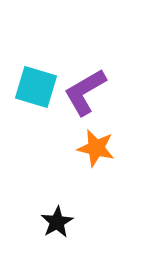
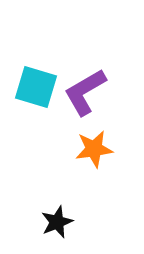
orange star: moved 2 px left, 1 px down; rotated 21 degrees counterclockwise
black star: rotated 8 degrees clockwise
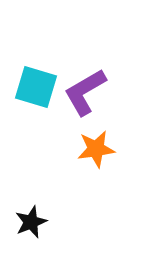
orange star: moved 2 px right
black star: moved 26 px left
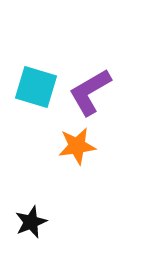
purple L-shape: moved 5 px right
orange star: moved 19 px left, 3 px up
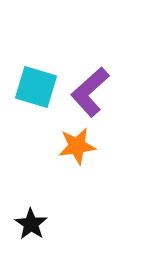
purple L-shape: rotated 12 degrees counterclockwise
black star: moved 2 px down; rotated 16 degrees counterclockwise
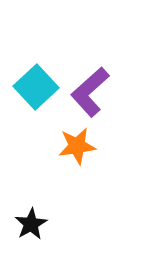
cyan square: rotated 30 degrees clockwise
black star: rotated 8 degrees clockwise
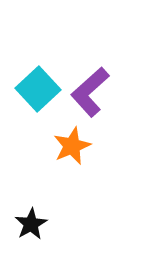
cyan square: moved 2 px right, 2 px down
orange star: moved 5 px left; rotated 15 degrees counterclockwise
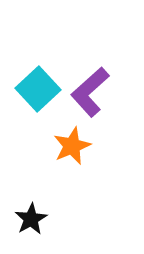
black star: moved 5 px up
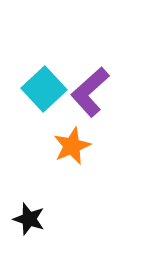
cyan square: moved 6 px right
black star: moved 2 px left; rotated 24 degrees counterclockwise
